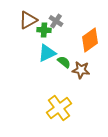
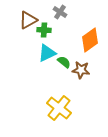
gray cross: moved 4 px right, 9 px up
yellow cross: rotated 15 degrees counterclockwise
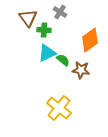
brown triangle: moved 2 px up; rotated 36 degrees counterclockwise
green semicircle: moved 1 px left, 2 px up
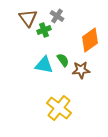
gray cross: moved 3 px left, 4 px down
green cross: rotated 24 degrees counterclockwise
cyan triangle: moved 3 px left, 12 px down; rotated 36 degrees clockwise
green semicircle: rotated 16 degrees clockwise
brown star: rotated 12 degrees counterclockwise
